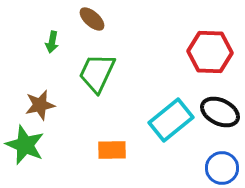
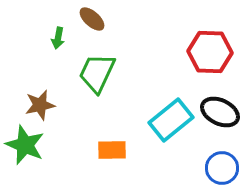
green arrow: moved 6 px right, 4 px up
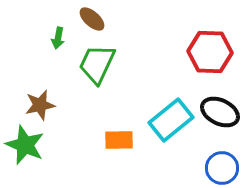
green trapezoid: moved 9 px up
orange rectangle: moved 7 px right, 10 px up
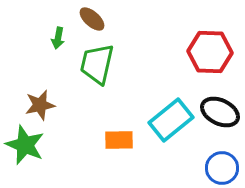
green trapezoid: rotated 12 degrees counterclockwise
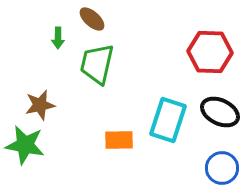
green arrow: rotated 10 degrees counterclockwise
cyan rectangle: moved 3 px left; rotated 33 degrees counterclockwise
green star: rotated 12 degrees counterclockwise
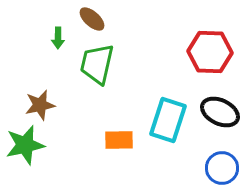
green star: rotated 24 degrees counterclockwise
